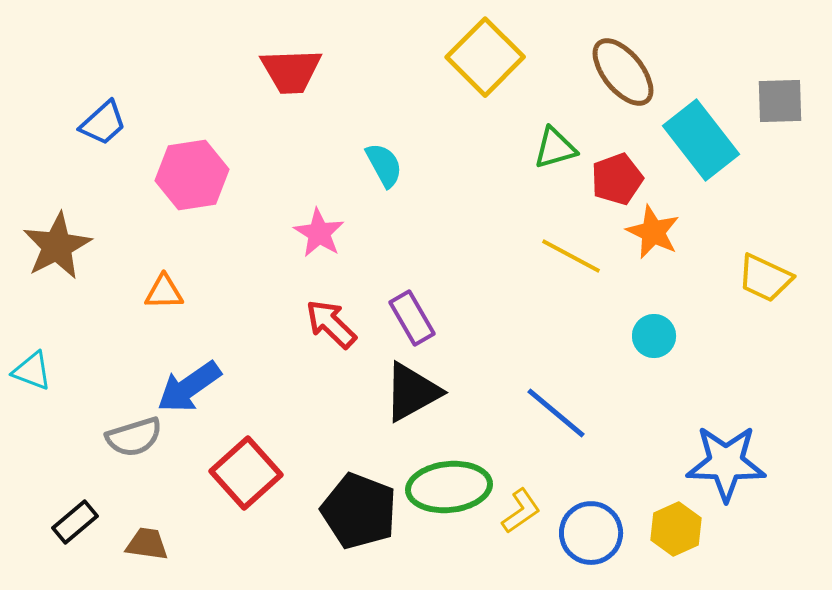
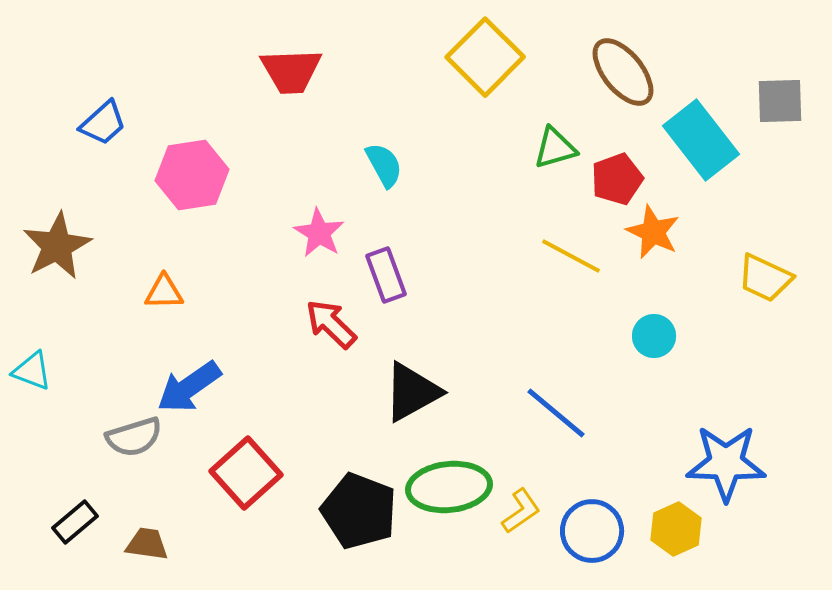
purple rectangle: moved 26 px left, 43 px up; rotated 10 degrees clockwise
blue circle: moved 1 px right, 2 px up
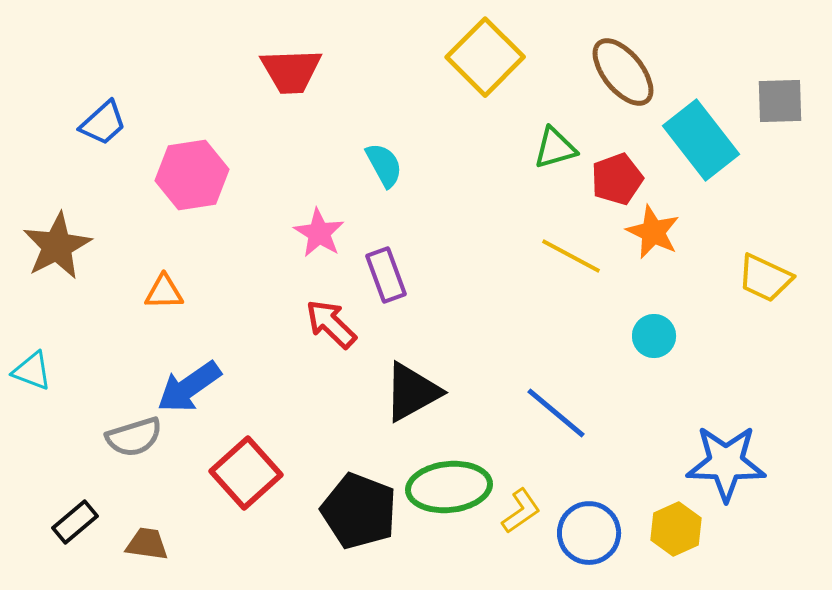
blue circle: moved 3 px left, 2 px down
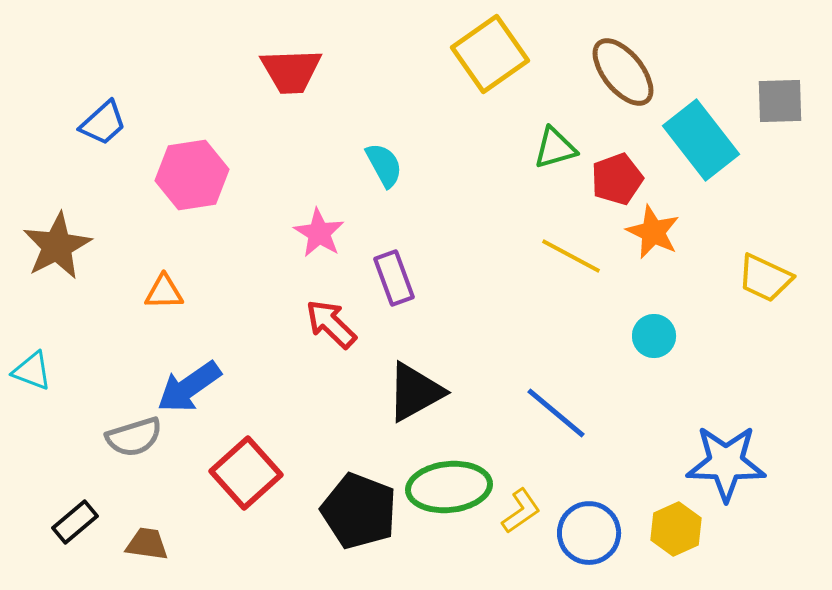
yellow square: moved 5 px right, 3 px up; rotated 10 degrees clockwise
purple rectangle: moved 8 px right, 3 px down
black triangle: moved 3 px right
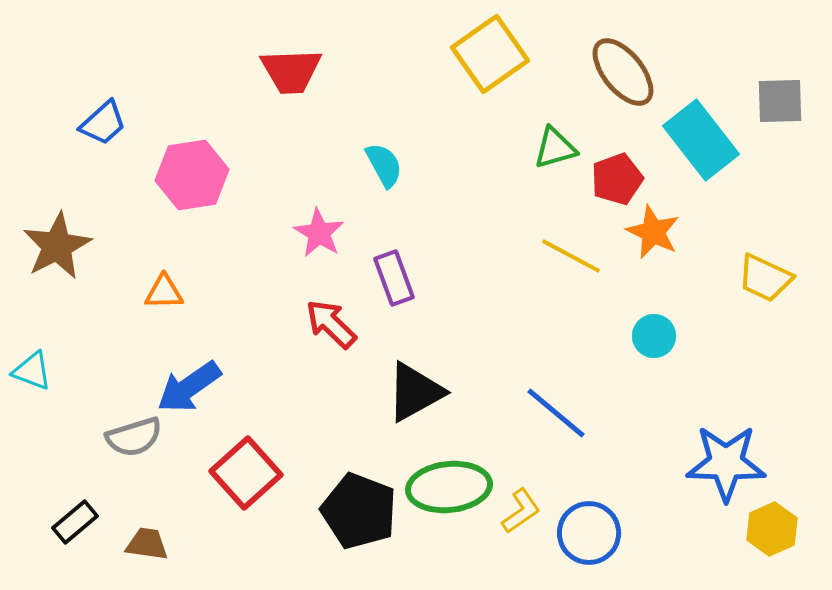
yellow hexagon: moved 96 px right
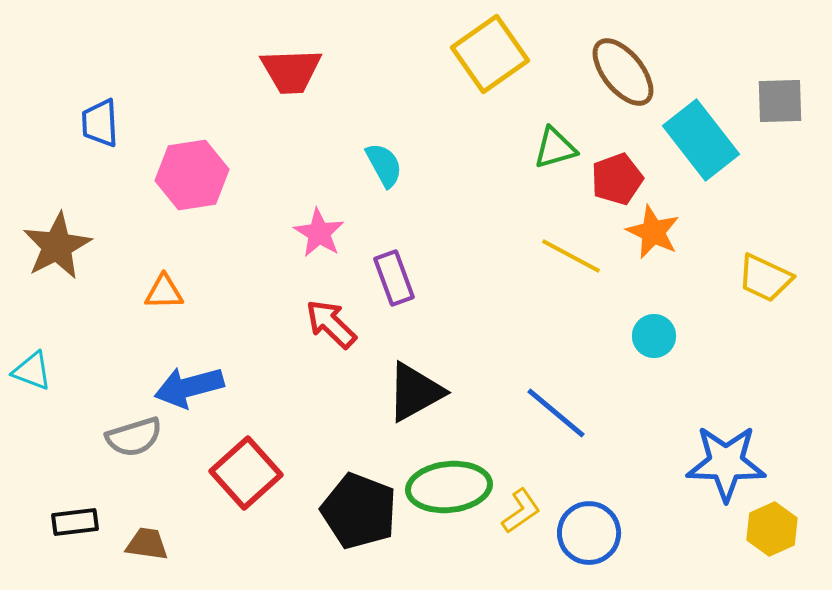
blue trapezoid: moved 3 px left; rotated 129 degrees clockwise
blue arrow: rotated 20 degrees clockwise
black rectangle: rotated 33 degrees clockwise
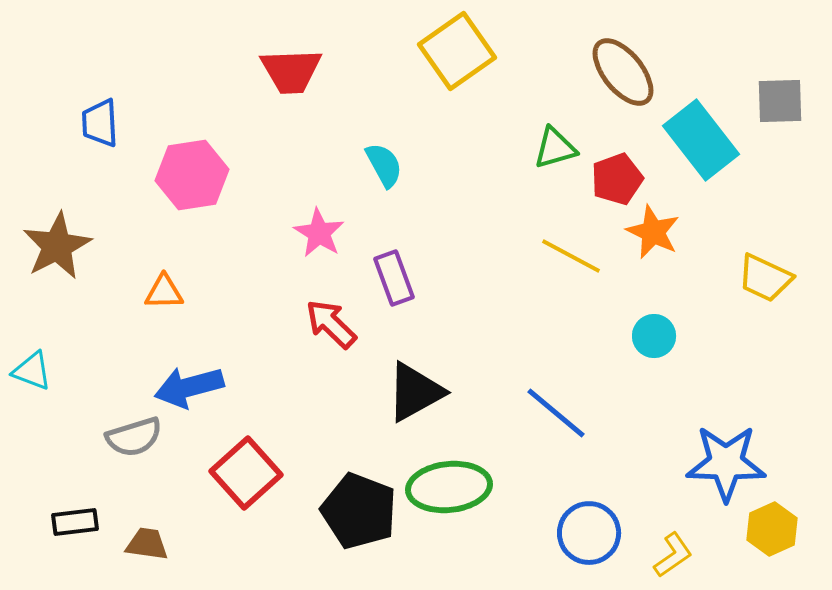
yellow square: moved 33 px left, 3 px up
yellow L-shape: moved 152 px right, 44 px down
